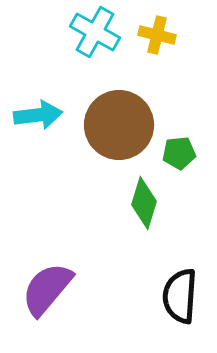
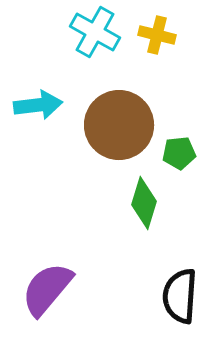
cyan arrow: moved 10 px up
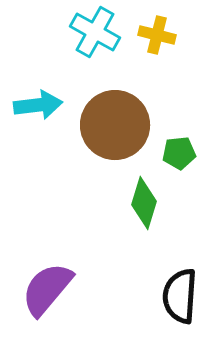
brown circle: moved 4 px left
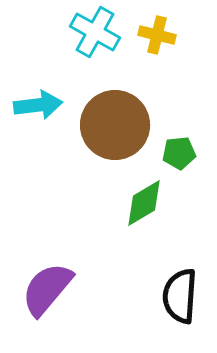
green diamond: rotated 42 degrees clockwise
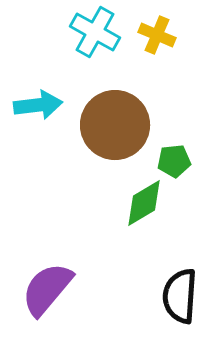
yellow cross: rotated 9 degrees clockwise
green pentagon: moved 5 px left, 8 px down
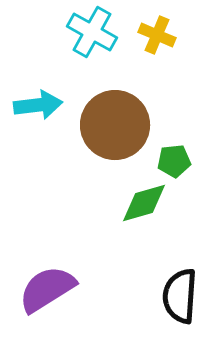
cyan cross: moved 3 px left
green diamond: rotated 15 degrees clockwise
purple semicircle: rotated 18 degrees clockwise
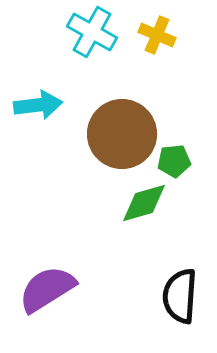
brown circle: moved 7 px right, 9 px down
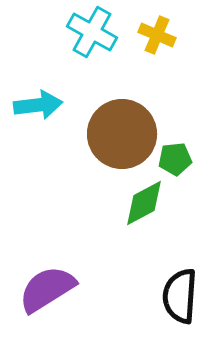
green pentagon: moved 1 px right, 2 px up
green diamond: rotated 12 degrees counterclockwise
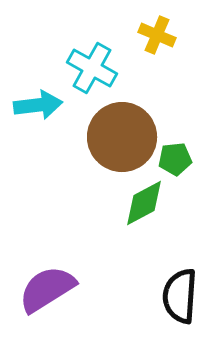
cyan cross: moved 36 px down
brown circle: moved 3 px down
